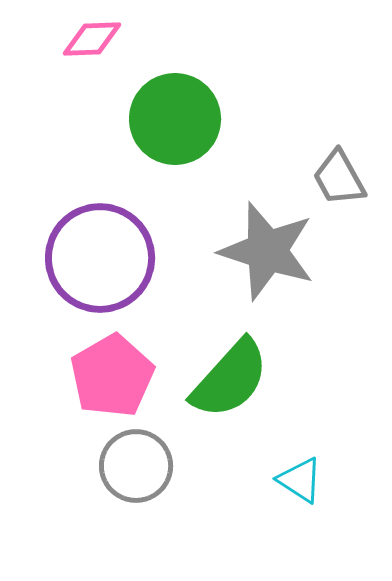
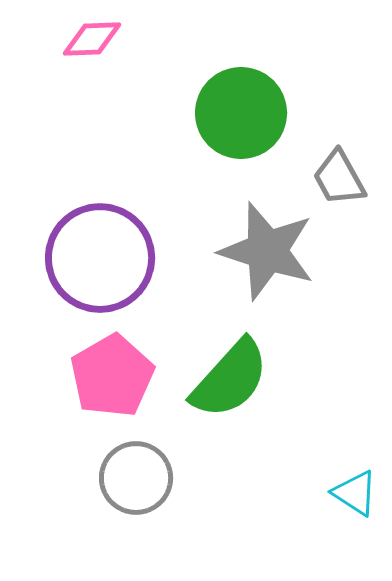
green circle: moved 66 px right, 6 px up
gray circle: moved 12 px down
cyan triangle: moved 55 px right, 13 px down
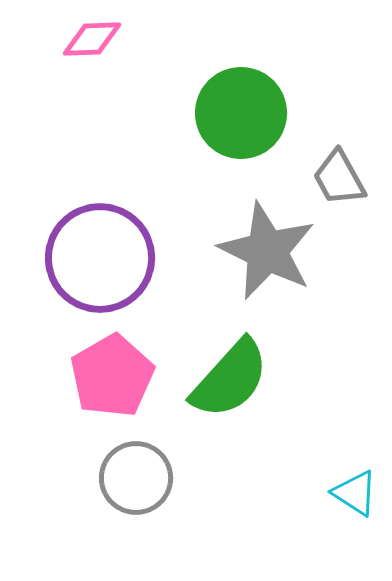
gray star: rotated 8 degrees clockwise
